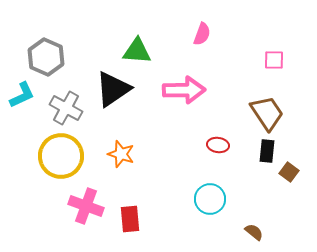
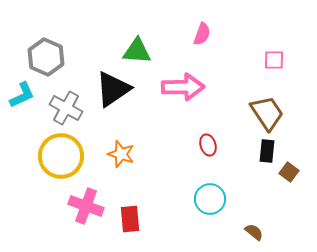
pink arrow: moved 1 px left, 3 px up
red ellipse: moved 10 px left; rotated 65 degrees clockwise
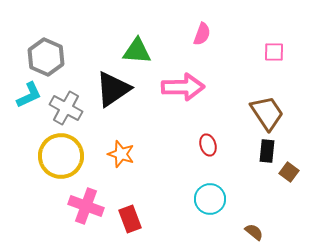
pink square: moved 8 px up
cyan L-shape: moved 7 px right
red rectangle: rotated 16 degrees counterclockwise
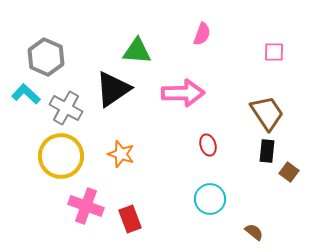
pink arrow: moved 6 px down
cyan L-shape: moved 3 px left, 1 px up; rotated 112 degrees counterclockwise
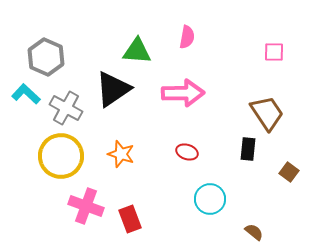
pink semicircle: moved 15 px left, 3 px down; rotated 10 degrees counterclockwise
red ellipse: moved 21 px left, 7 px down; rotated 55 degrees counterclockwise
black rectangle: moved 19 px left, 2 px up
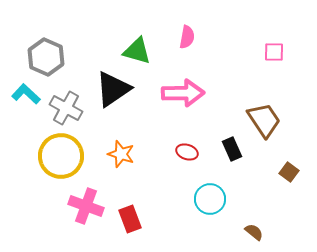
green triangle: rotated 12 degrees clockwise
brown trapezoid: moved 3 px left, 7 px down
black rectangle: moved 16 px left; rotated 30 degrees counterclockwise
